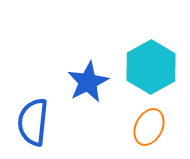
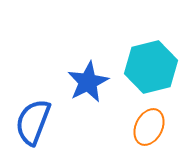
cyan hexagon: rotated 15 degrees clockwise
blue semicircle: rotated 15 degrees clockwise
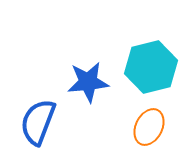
blue star: rotated 21 degrees clockwise
blue semicircle: moved 5 px right
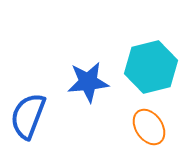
blue semicircle: moved 10 px left, 6 px up
orange ellipse: rotated 60 degrees counterclockwise
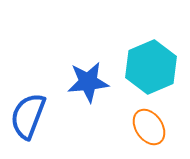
cyan hexagon: rotated 9 degrees counterclockwise
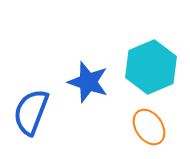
blue star: rotated 24 degrees clockwise
blue semicircle: moved 3 px right, 4 px up
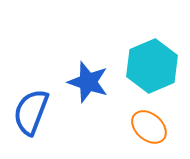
cyan hexagon: moved 1 px right, 1 px up
orange ellipse: rotated 15 degrees counterclockwise
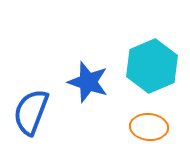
orange ellipse: rotated 36 degrees counterclockwise
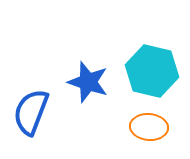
cyan hexagon: moved 5 px down; rotated 24 degrees counterclockwise
